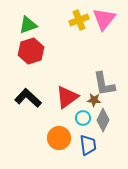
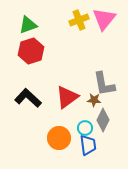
cyan circle: moved 2 px right, 10 px down
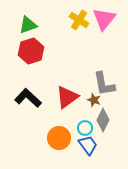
yellow cross: rotated 36 degrees counterclockwise
brown star: rotated 16 degrees clockwise
blue trapezoid: rotated 30 degrees counterclockwise
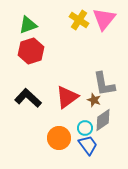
gray diamond: rotated 30 degrees clockwise
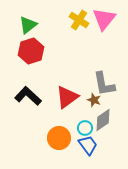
green triangle: rotated 18 degrees counterclockwise
black L-shape: moved 2 px up
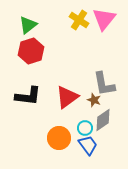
black L-shape: rotated 144 degrees clockwise
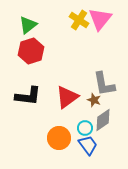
pink triangle: moved 4 px left
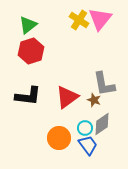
gray diamond: moved 1 px left, 4 px down
